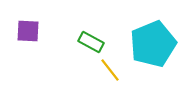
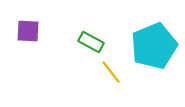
cyan pentagon: moved 1 px right, 2 px down
yellow line: moved 1 px right, 2 px down
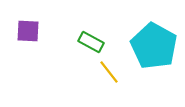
cyan pentagon: rotated 21 degrees counterclockwise
yellow line: moved 2 px left
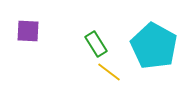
green rectangle: moved 5 px right, 2 px down; rotated 30 degrees clockwise
yellow line: rotated 15 degrees counterclockwise
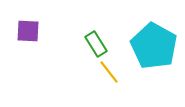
yellow line: rotated 15 degrees clockwise
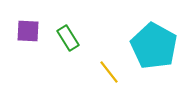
green rectangle: moved 28 px left, 6 px up
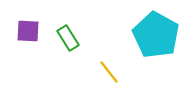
cyan pentagon: moved 2 px right, 11 px up
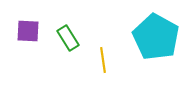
cyan pentagon: moved 2 px down
yellow line: moved 6 px left, 12 px up; rotated 30 degrees clockwise
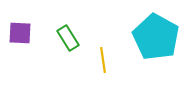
purple square: moved 8 px left, 2 px down
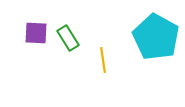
purple square: moved 16 px right
